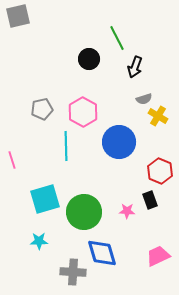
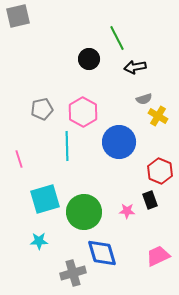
black arrow: rotated 60 degrees clockwise
cyan line: moved 1 px right
pink line: moved 7 px right, 1 px up
gray cross: moved 1 px down; rotated 20 degrees counterclockwise
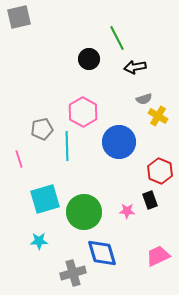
gray square: moved 1 px right, 1 px down
gray pentagon: moved 20 px down
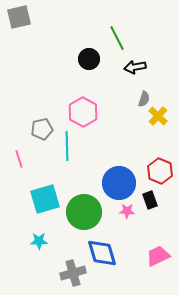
gray semicircle: rotated 56 degrees counterclockwise
yellow cross: rotated 12 degrees clockwise
blue circle: moved 41 px down
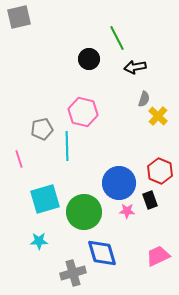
pink hexagon: rotated 16 degrees counterclockwise
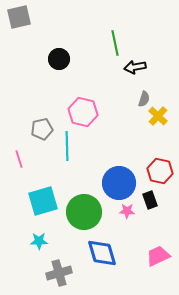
green line: moved 2 px left, 5 px down; rotated 15 degrees clockwise
black circle: moved 30 px left
red hexagon: rotated 10 degrees counterclockwise
cyan square: moved 2 px left, 2 px down
gray cross: moved 14 px left
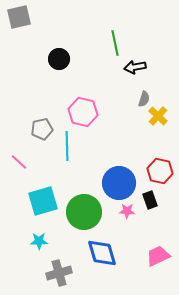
pink line: moved 3 px down; rotated 30 degrees counterclockwise
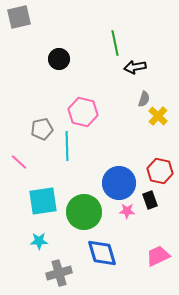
cyan square: rotated 8 degrees clockwise
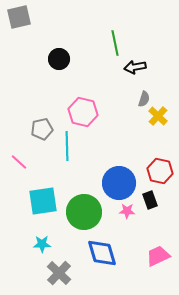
cyan star: moved 3 px right, 3 px down
gray cross: rotated 30 degrees counterclockwise
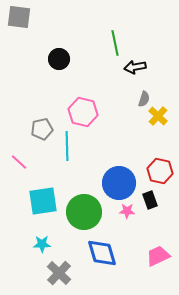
gray square: rotated 20 degrees clockwise
